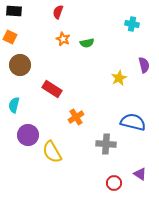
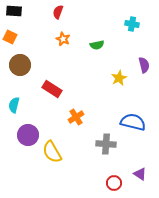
green semicircle: moved 10 px right, 2 px down
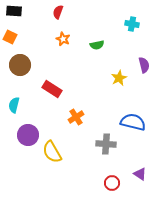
red circle: moved 2 px left
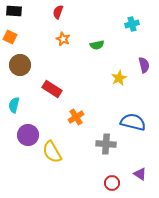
cyan cross: rotated 24 degrees counterclockwise
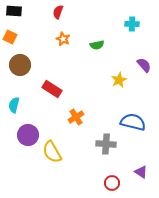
cyan cross: rotated 16 degrees clockwise
purple semicircle: rotated 28 degrees counterclockwise
yellow star: moved 2 px down
purple triangle: moved 1 px right, 2 px up
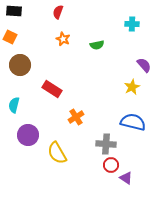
yellow star: moved 13 px right, 7 px down
yellow semicircle: moved 5 px right, 1 px down
purple triangle: moved 15 px left, 6 px down
red circle: moved 1 px left, 18 px up
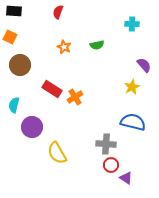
orange star: moved 1 px right, 8 px down
orange cross: moved 1 px left, 20 px up
purple circle: moved 4 px right, 8 px up
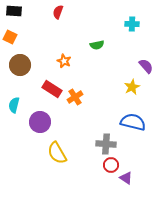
orange star: moved 14 px down
purple semicircle: moved 2 px right, 1 px down
purple circle: moved 8 px right, 5 px up
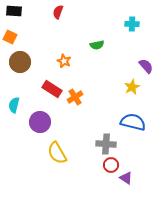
brown circle: moved 3 px up
